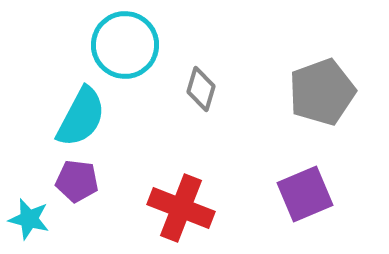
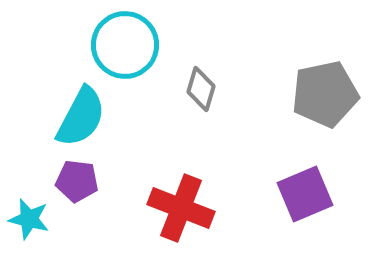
gray pentagon: moved 3 px right, 2 px down; rotated 8 degrees clockwise
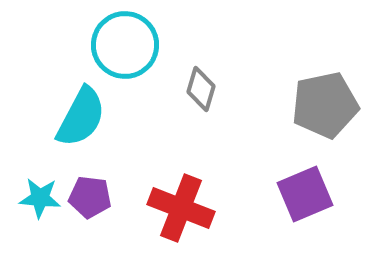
gray pentagon: moved 11 px down
purple pentagon: moved 13 px right, 16 px down
cyan star: moved 11 px right, 21 px up; rotated 9 degrees counterclockwise
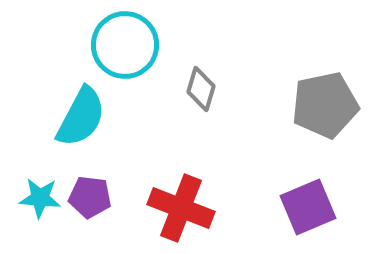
purple square: moved 3 px right, 13 px down
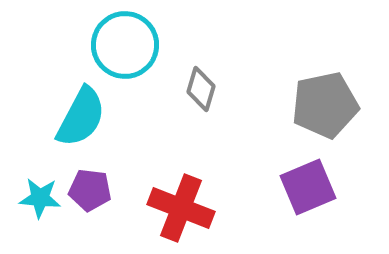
purple pentagon: moved 7 px up
purple square: moved 20 px up
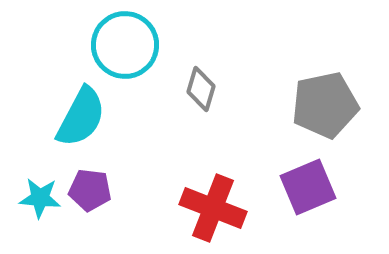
red cross: moved 32 px right
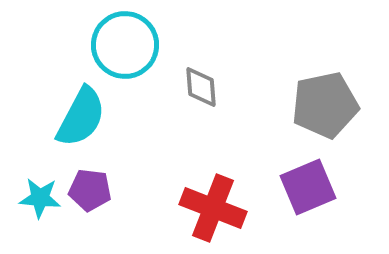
gray diamond: moved 2 px up; rotated 21 degrees counterclockwise
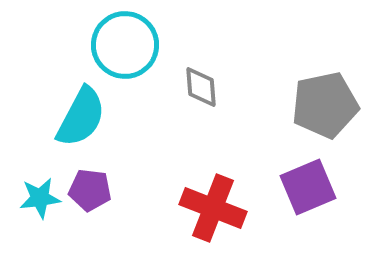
cyan star: rotated 12 degrees counterclockwise
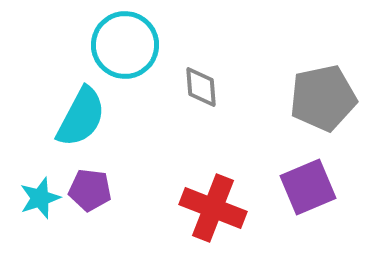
gray pentagon: moved 2 px left, 7 px up
cyan star: rotated 12 degrees counterclockwise
